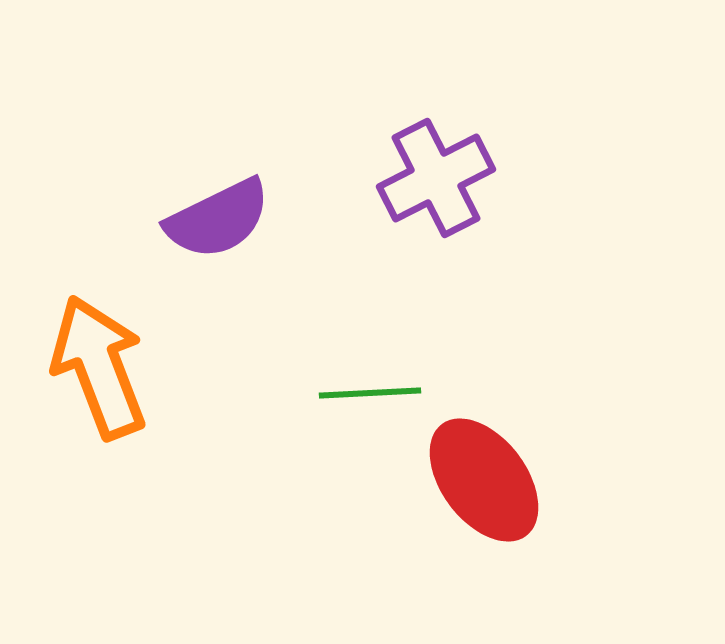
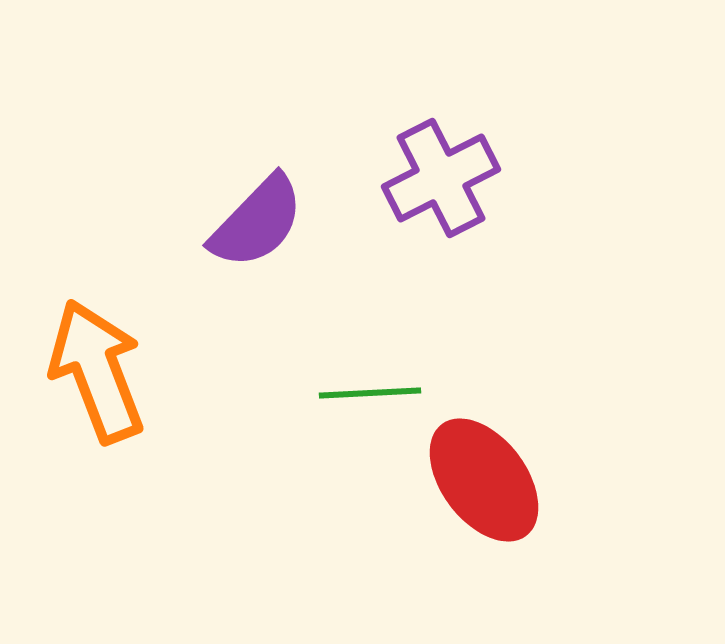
purple cross: moved 5 px right
purple semicircle: moved 39 px right, 3 px down; rotated 20 degrees counterclockwise
orange arrow: moved 2 px left, 4 px down
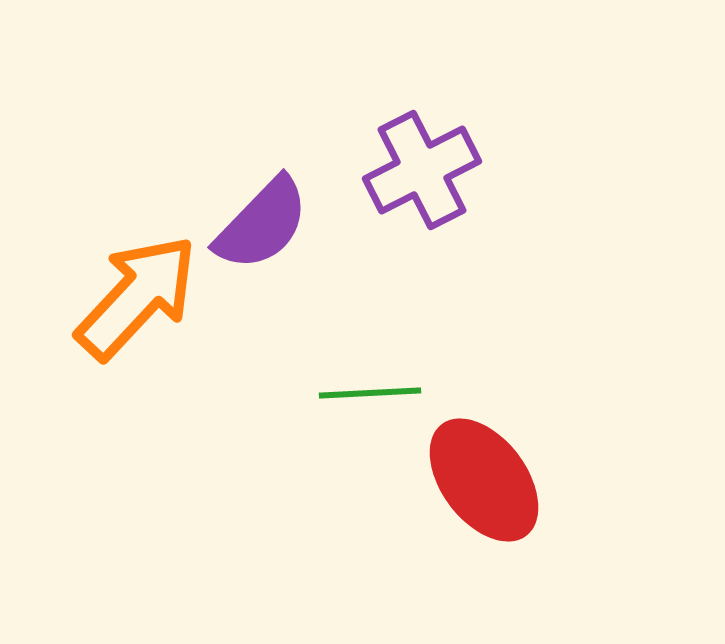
purple cross: moved 19 px left, 8 px up
purple semicircle: moved 5 px right, 2 px down
orange arrow: moved 40 px right, 74 px up; rotated 64 degrees clockwise
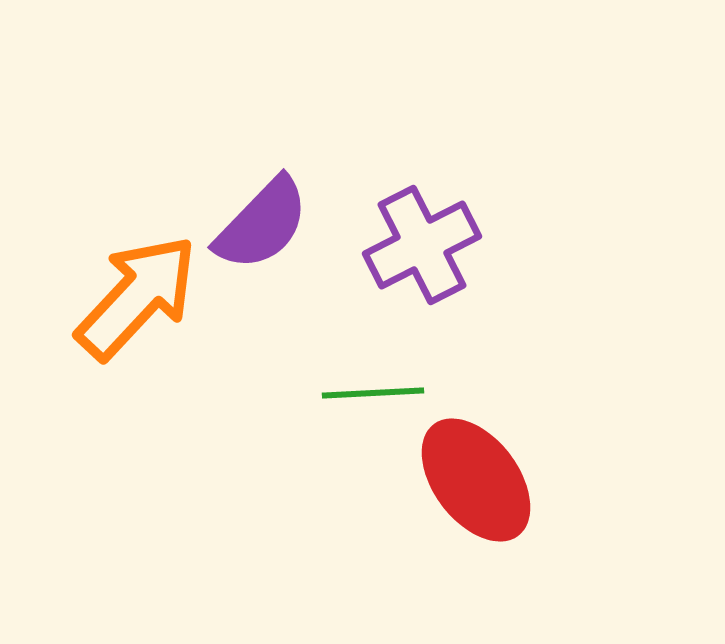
purple cross: moved 75 px down
green line: moved 3 px right
red ellipse: moved 8 px left
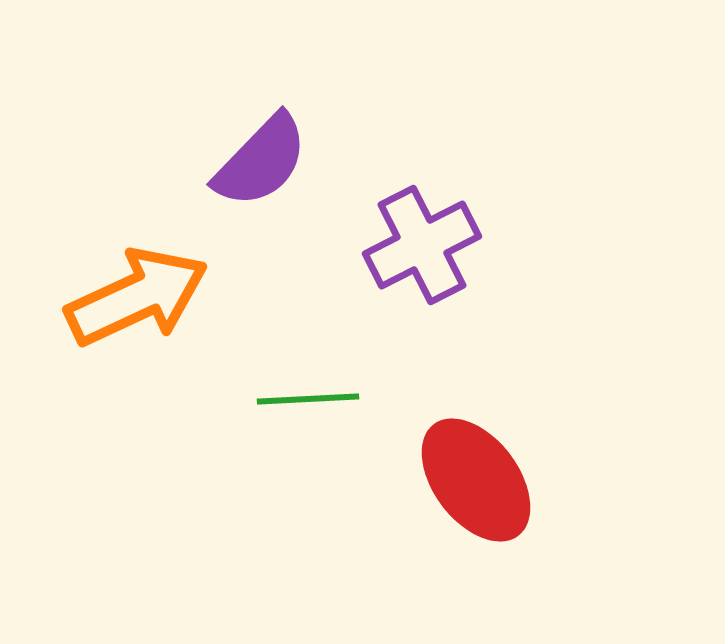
purple semicircle: moved 1 px left, 63 px up
orange arrow: rotated 22 degrees clockwise
green line: moved 65 px left, 6 px down
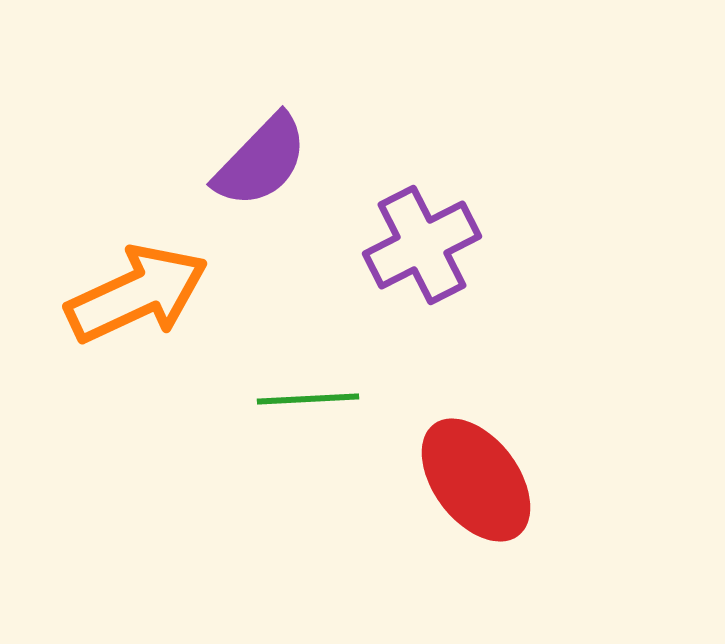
orange arrow: moved 3 px up
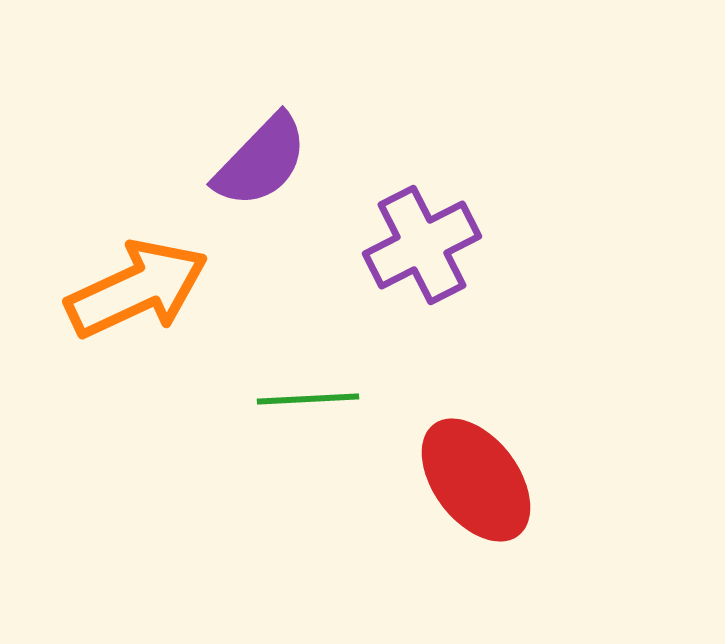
orange arrow: moved 5 px up
